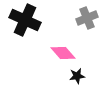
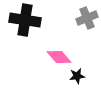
black cross: rotated 16 degrees counterclockwise
pink diamond: moved 4 px left, 4 px down
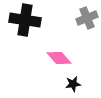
pink diamond: moved 1 px down
black star: moved 4 px left, 8 px down
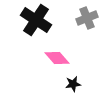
black cross: moved 11 px right; rotated 24 degrees clockwise
pink diamond: moved 2 px left
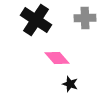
gray cross: moved 2 px left; rotated 20 degrees clockwise
black star: moved 3 px left; rotated 28 degrees clockwise
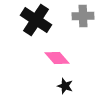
gray cross: moved 2 px left, 2 px up
black star: moved 5 px left, 2 px down
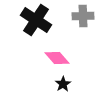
black star: moved 2 px left, 2 px up; rotated 21 degrees clockwise
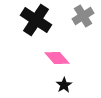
gray cross: rotated 30 degrees counterclockwise
black star: moved 1 px right, 1 px down
